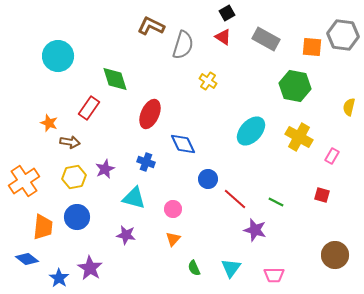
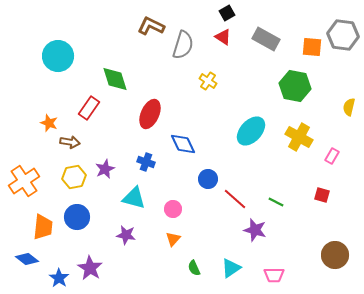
cyan triangle at (231, 268): rotated 20 degrees clockwise
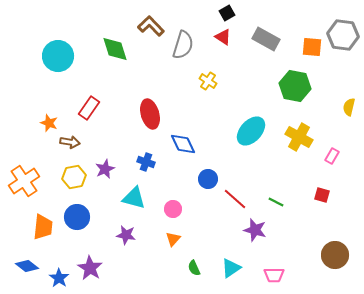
brown L-shape at (151, 26): rotated 20 degrees clockwise
green diamond at (115, 79): moved 30 px up
red ellipse at (150, 114): rotated 40 degrees counterclockwise
blue diamond at (27, 259): moved 7 px down
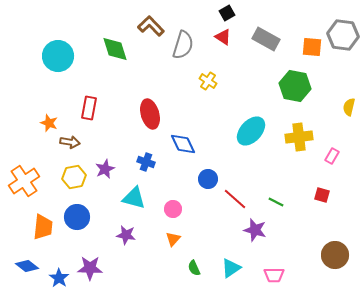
red rectangle at (89, 108): rotated 25 degrees counterclockwise
yellow cross at (299, 137): rotated 36 degrees counterclockwise
purple star at (90, 268): rotated 30 degrees counterclockwise
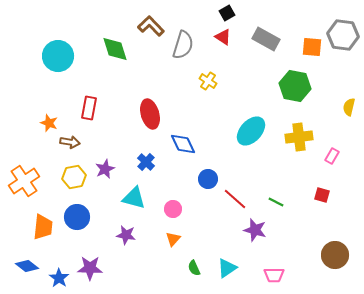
blue cross at (146, 162): rotated 24 degrees clockwise
cyan triangle at (231, 268): moved 4 px left
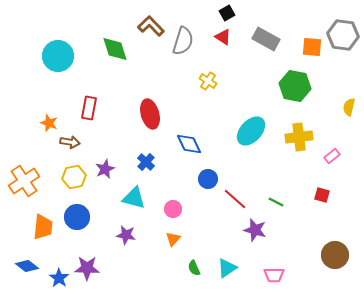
gray semicircle at (183, 45): moved 4 px up
blue diamond at (183, 144): moved 6 px right
pink rectangle at (332, 156): rotated 21 degrees clockwise
purple star at (90, 268): moved 3 px left
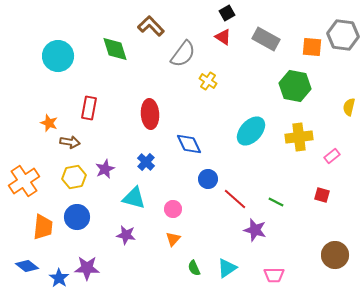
gray semicircle at (183, 41): moved 13 px down; rotated 20 degrees clockwise
red ellipse at (150, 114): rotated 12 degrees clockwise
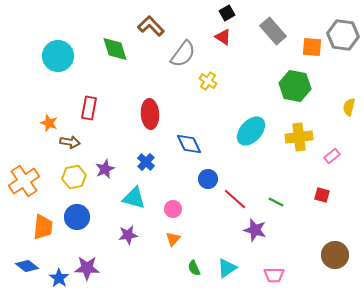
gray rectangle at (266, 39): moved 7 px right, 8 px up; rotated 20 degrees clockwise
purple star at (126, 235): moved 2 px right; rotated 18 degrees counterclockwise
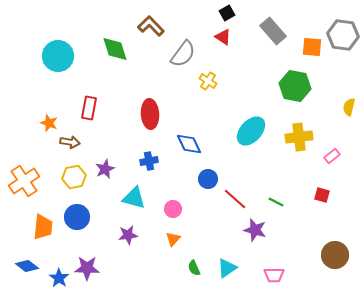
blue cross at (146, 162): moved 3 px right, 1 px up; rotated 36 degrees clockwise
